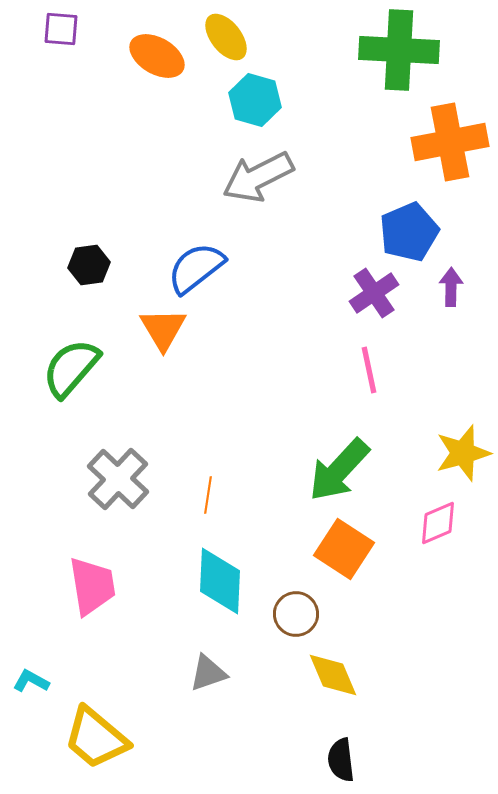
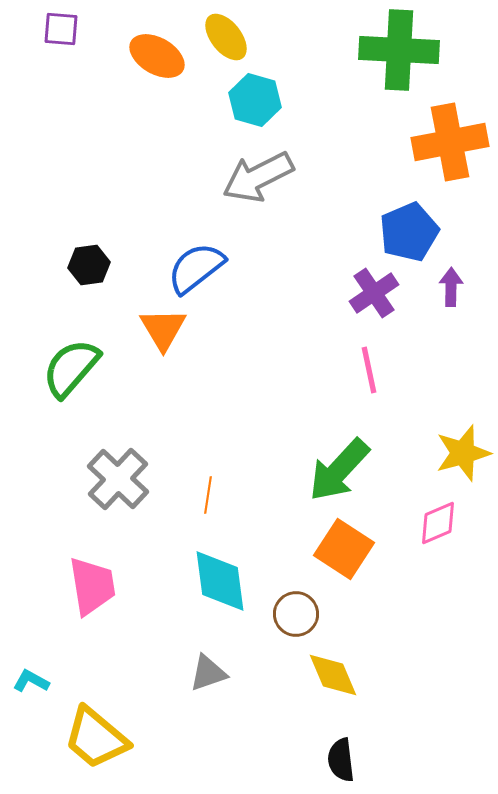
cyan diamond: rotated 10 degrees counterclockwise
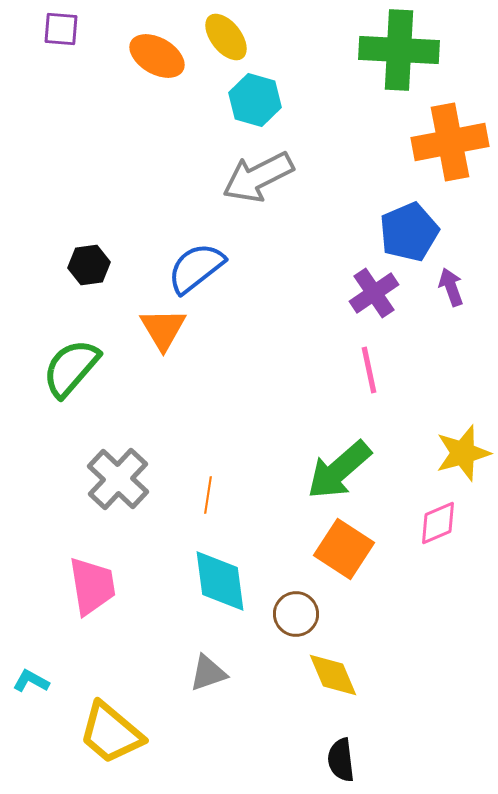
purple arrow: rotated 21 degrees counterclockwise
green arrow: rotated 6 degrees clockwise
yellow trapezoid: moved 15 px right, 5 px up
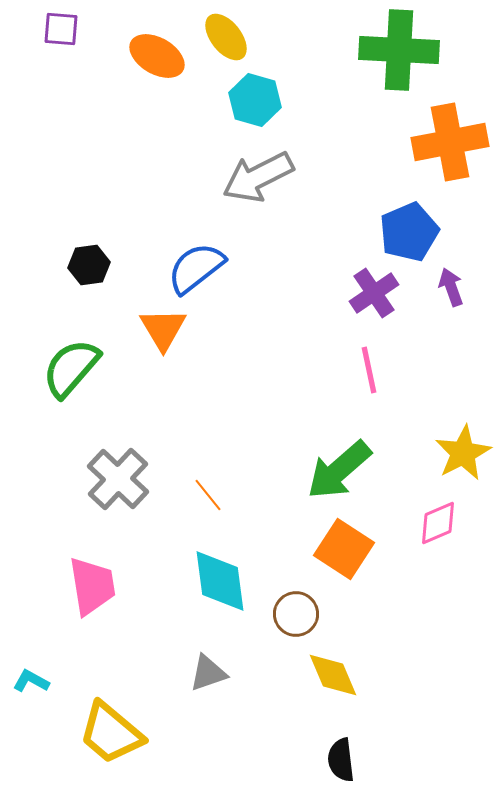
yellow star: rotated 12 degrees counterclockwise
orange line: rotated 48 degrees counterclockwise
